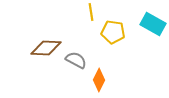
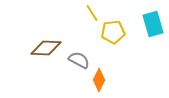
yellow line: moved 1 px right, 1 px down; rotated 24 degrees counterclockwise
cyan rectangle: rotated 45 degrees clockwise
yellow pentagon: rotated 15 degrees counterclockwise
gray semicircle: moved 3 px right
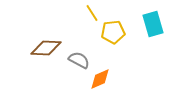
orange diamond: moved 1 px right, 1 px up; rotated 40 degrees clockwise
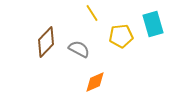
yellow pentagon: moved 8 px right, 4 px down
brown diamond: moved 6 px up; rotated 48 degrees counterclockwise
gray semicircle: moved 11 px up
orange diamond: moved 5 px left, 3 px down
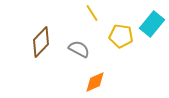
cyan rectangle: moved 1 px left; rotated 55 degrees clockwise
yellow pentagon: rotated 15 degrees clockwise
brown diamond: moved 5 px left
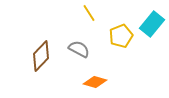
yellow line: moved 3 px left
yellow pentagon: rotated 30 degrees counterclockwise
brown diamond: moved 14 px down
orange diamond: rotated 40 degrees clockwise
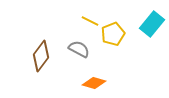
yellow line: moved 1 px right, 8 px down; rotated 30 degrees counterclockwise
yellow pentagon: moved 8 px left, 2 px up
brown diamond: rotated 8 degrees counterclockwise
orange diamond: moved 1 px left, 1 px down
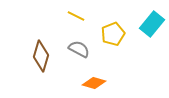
yellow line: moved 14 px left, 5 px up
brown diamond: rotated 20 degrees counterclockwise
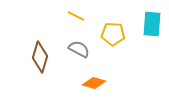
cyan rectangle: rotated 35 degrees counterclockwise
yellow pentagon: rotated 25 degrees clockwise
brown diamond: moved 1 px left, 1 px down
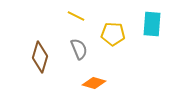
gray semicircle: rotated 40 degrees clockwise
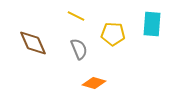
brown diamond: moved 7 px left, 14 px up; rotated 40 degrees counterclockwise
